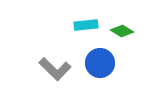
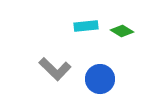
cyan rectangle: moved 1 px down
blue circle: moved 16 px down
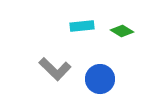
cyan rectangle: moved 4 px left
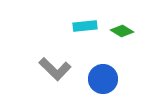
cyan rectangle: moved 3 px right
blue circle: moved 3 px right
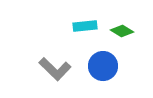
blue circle: moved 13 px up
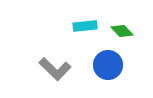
green diamond: rotated 15 degrees clockwise
blue circle: moved 5 px right, 1 px up
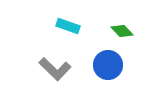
cyan rectangle: moved 17 px left; rotated 25 degrees clockwise
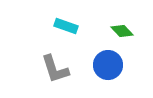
cyan rectangle: moved 2 px left
gray L-shape: rotated 28 degrees clockwise
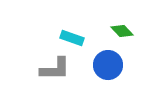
cyan rectangle: moved 6 px right, 12 px down
gray L-shape: rotated 72 degrees counterclockwise
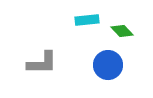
cyan rectangle: moved 15 px right, 18 px up; rotated 25 degrees counterclockwise
gray L-shape: moved 13 px left, 6 px up
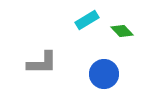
cyan rectangle: rotated 25 degrees counterclockwise
blue circle: moved 4 px left, 9 px down
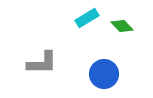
cyan rectangle: moved 2 px up
green diamond: moved 5 px up
